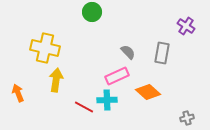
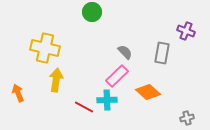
purple cross: moved 5 px down; rotated 12 degrees counterclockwise
gray semicircle: moved 3 px left
pink rectangle: rotated 20 degrees counterclockwise
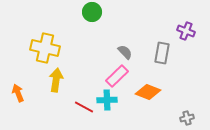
orange diamond: rotated 20 degrees counterclockwise
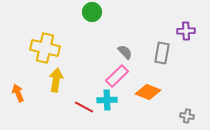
purple cross: rotated 24 degrees counterclockwise
gray cross: moved 2 px up; rotated 24 degrees clockwise
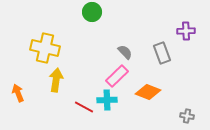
gray rectangle: rotated 30 degrees counterclockwise
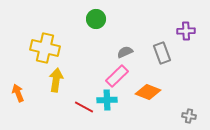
green circle: moved 4 px right, 7 px down
gray semicircle: rotated 70 degrees counterclockwise
gray cross: moved 2 px right
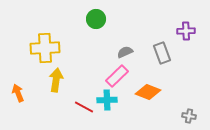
yellow cross: rotated 16 degrees counterclockwise
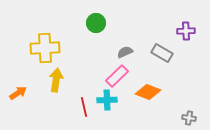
green circle: moved 4 px down
gray rectangle: rotated 40 degrees counterclockwise
orange arrow: rotated 78 degrees clockwise
red line: rotated 48 degrees clockwise
gray cross: moved 2 px down
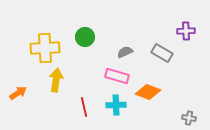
green circle: moved 11 px left, 14 px down
pink rectangle: rotated 60 degrees clockwise
cyan cross: moved 9 px right, 5 px down
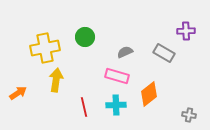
yellow cross: rotated 8 degrees counterclockwise
gray rectangle: moved 2 px right
orange diamond: moved 1 px right, 2 px down; rotated 60 degrees counterclockwise
gray cross: moved 3 px up
